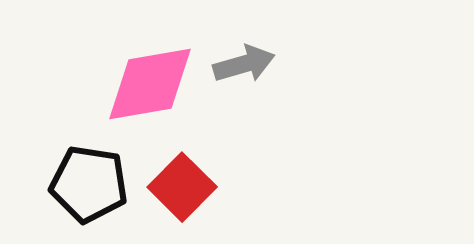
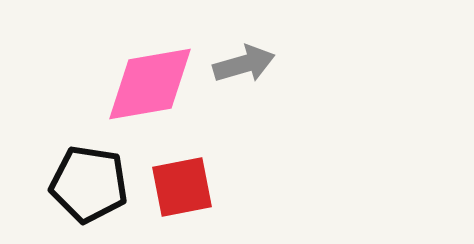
red square: rotated 34 degrees clockwise
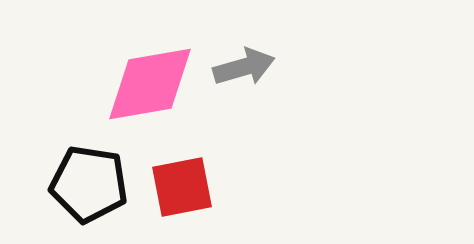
gray arrow: moved 3 px down
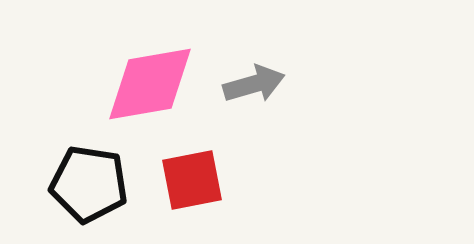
gray arrow: moved 10 px right, 17 px down
red square: moved 10 px right, 7 px up
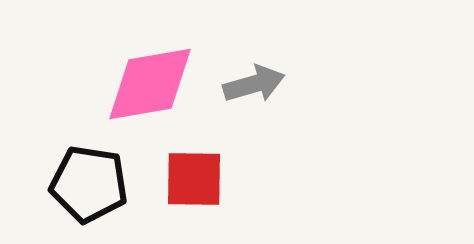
red square: moved 2 px right, 1 px up; rotated 12 degrees clockwise
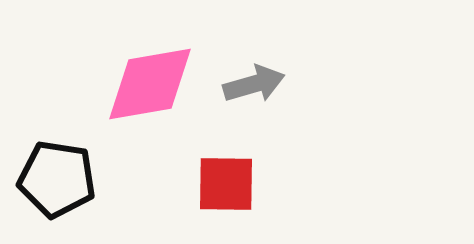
red square: moved 32 px right, 5 px down
black pentagon: moved 32 px left, 5 px up
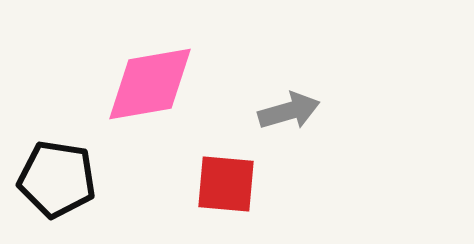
gray arrow: moved 35 px right, 27 px down
red square: rotated 4 degrees clockwise
